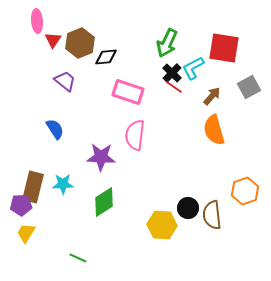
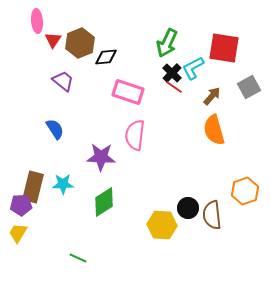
purple trapezoid: moved 2 px left
yellow trapezoid: moved 8 px left
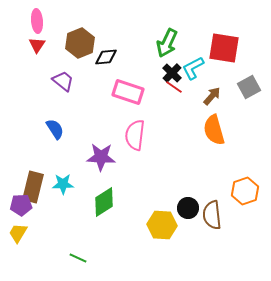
red triangle: moved 16 px left, 5 px down
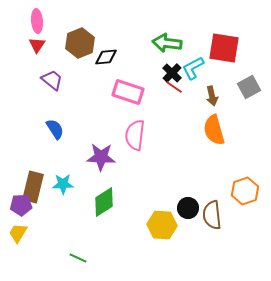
green arrow: rotated 72 degrees clockwise
purple trapezoid: moved 11 px left, 1 px up
brown arrow: rotated 126 degrees clockwise
